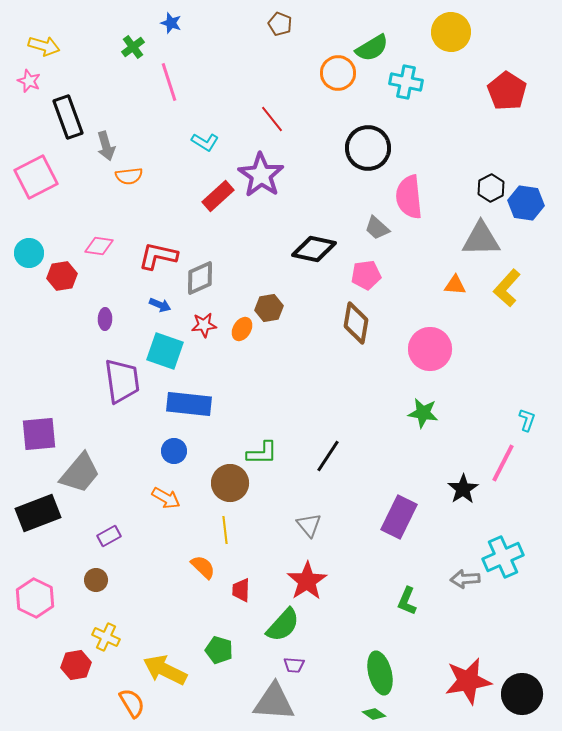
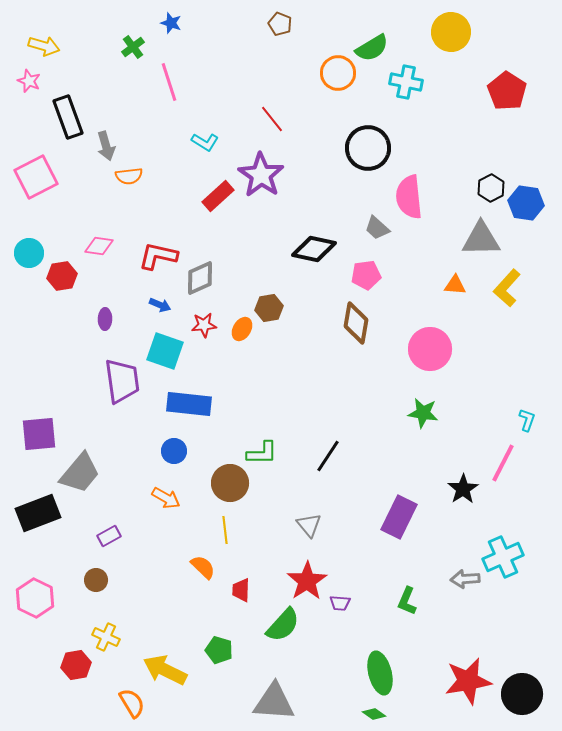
purple trapezoid at (294, 665): moved 46 px right, 62 px up
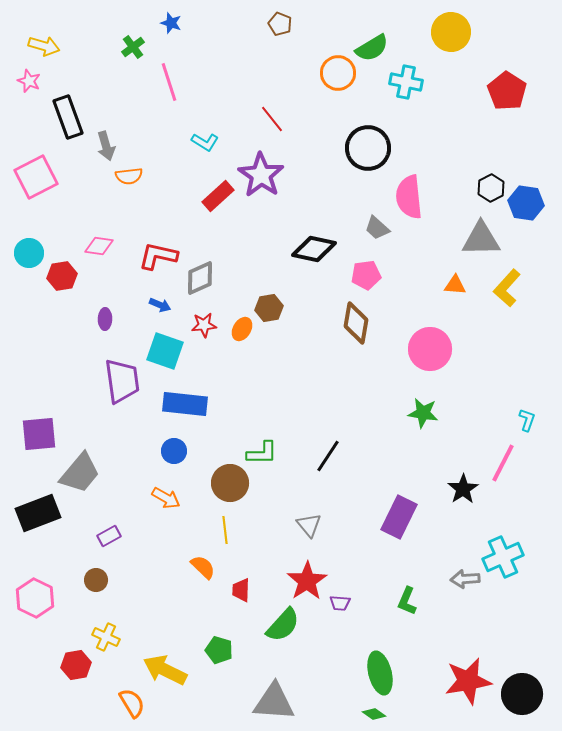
blue rectangle at (189, 404): moved 4 px left
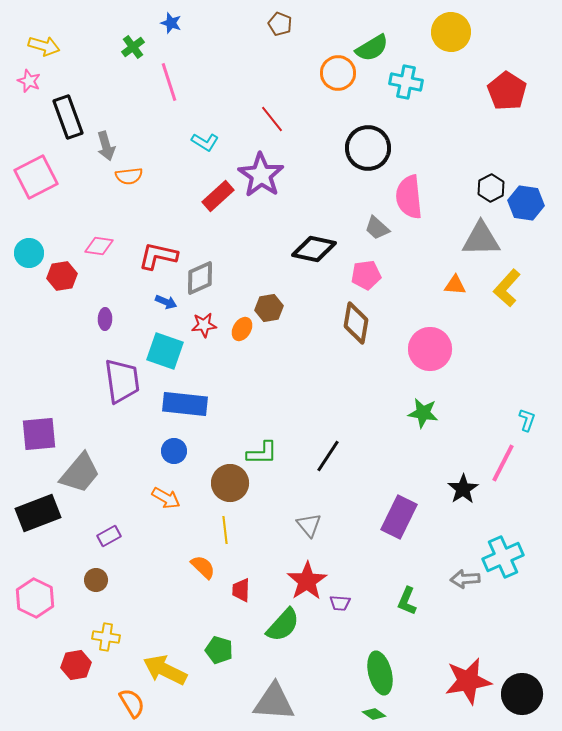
blue arrow at (160, 305): moved 6 px right, 3 px up
yellow cross at (106, 637): rotated 16 degrees counterclockwise
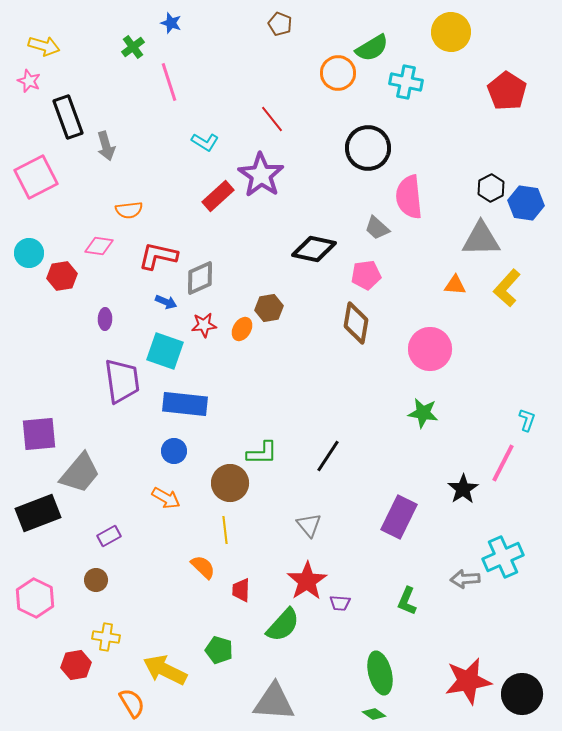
orange semicircle at (129, 176): moved 34 px down
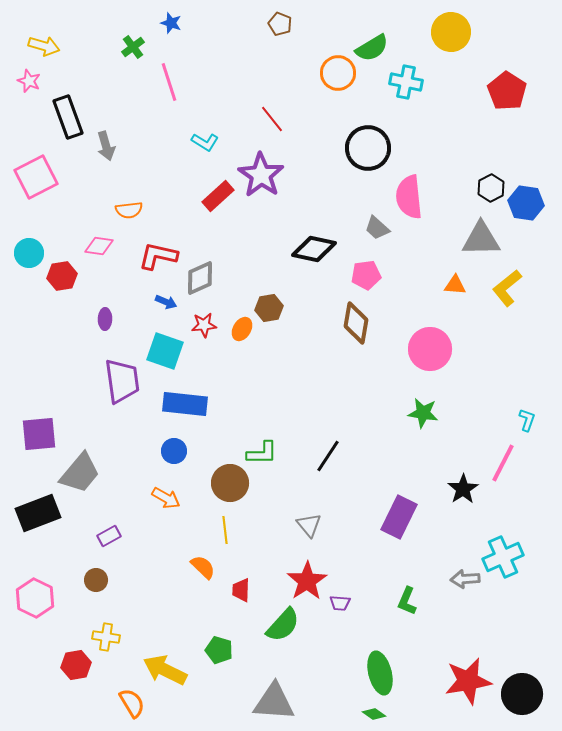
yellow L-shape at (507, 288): rotated 9 degrees clockwise
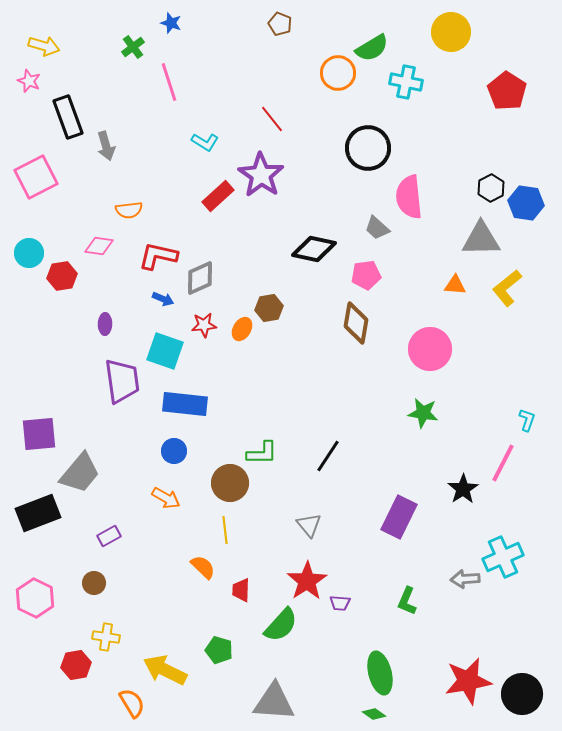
blue arrow at (166, 302): moved 3 px left, 3 px up
purple ellipse at (105, 319): moved 5 px down
brown circle at (96, 580): moved 2 px left, 3 px down
green semicircle at (283, 625): moved 2 px left
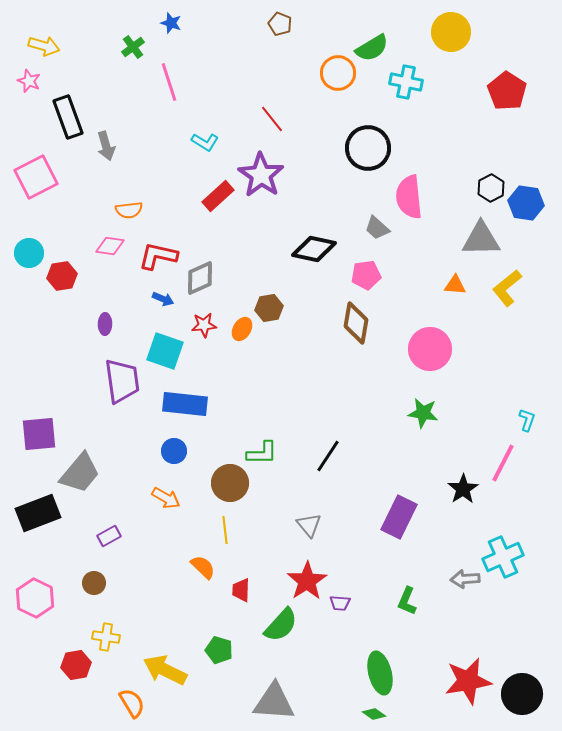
pink diamond at (99, 246): moved 11 px right
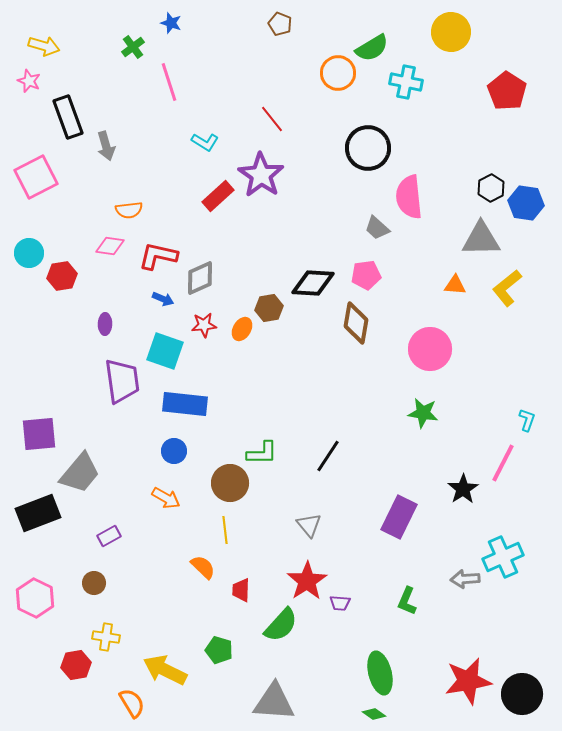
black diamond at (314, 249): moved 1 px left, 34 px down; rotated 9 degrees counterclockwise
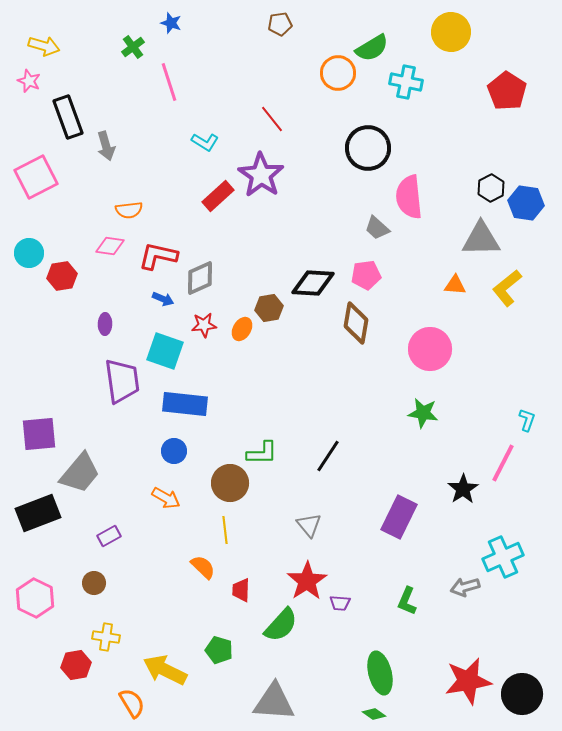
brown pentagon at (280, 24): rotated 30 degrees counterclockwise
gray arrow at (465, 579): moved 8 px down; rotated 12 degrees counterclockwise
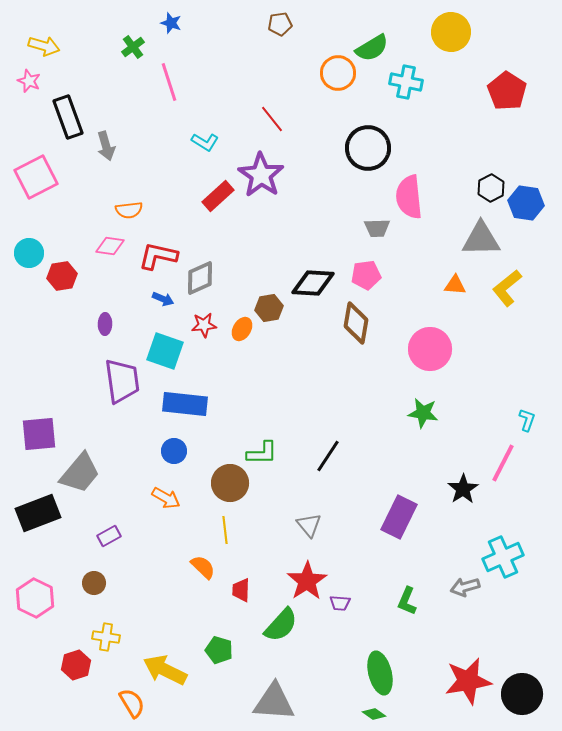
gray trapezoid at (377, 228): rotated 44 degrees counterclockwise
red hexagon at (76, 665): rotated 8 degrees counterclockwise
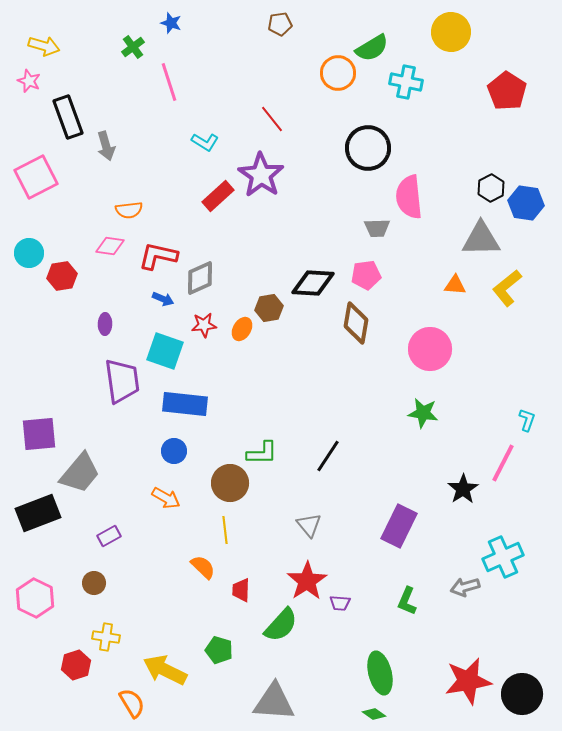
purple rectangle at (399, 517): moved 9 px down
